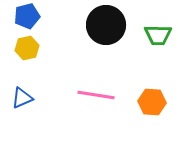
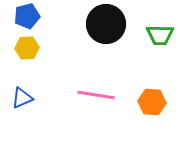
black circle: moved 1 px up
green trapezoid: moved 2 px right
yellow hexagon: rotated 10 degrees clockwise
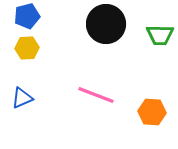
pink line: rotated 12 degrees clockwise
orange hexagon: moved 10 px down
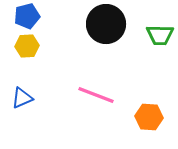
yellow hexagon: moved 2 px up
orange hexagon: moved 3 px left, 5 px down
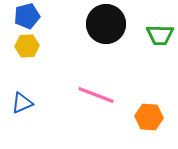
blue triangle: moved 5 px down
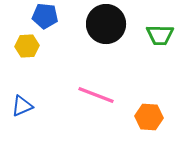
blue pentagon: moved 18 px right; rotated 20 degrees clockwise
blue triangle: moved 3 px down
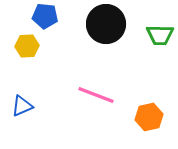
orange hexagon: rotated 16 degrees counterclockwise
